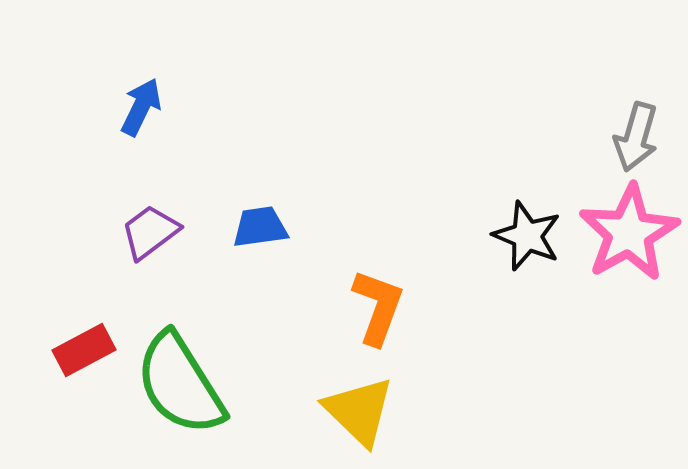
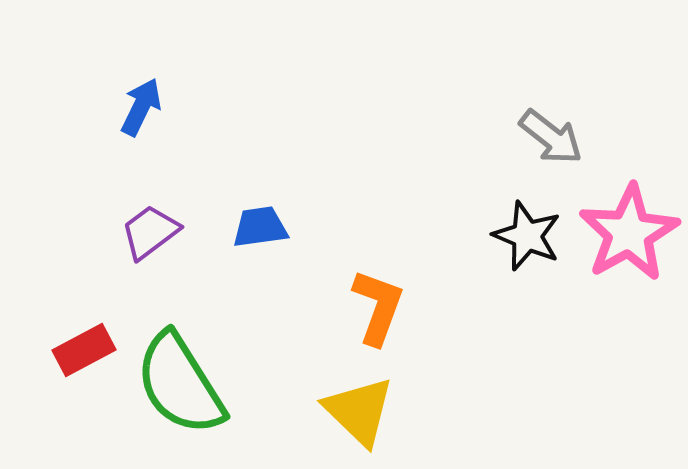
gray arrow: moved 85 px left; rotated 68 degrees counterclockwise
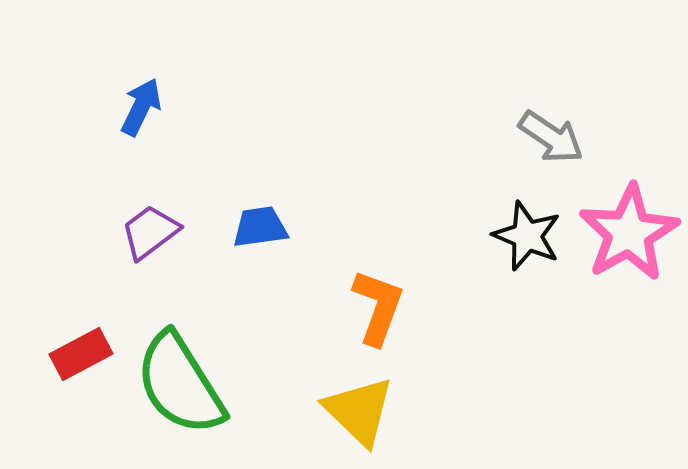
gray arrow: rotated 4 degrees counterclockwise
red rectangle: moved 3 px left, 4 px down
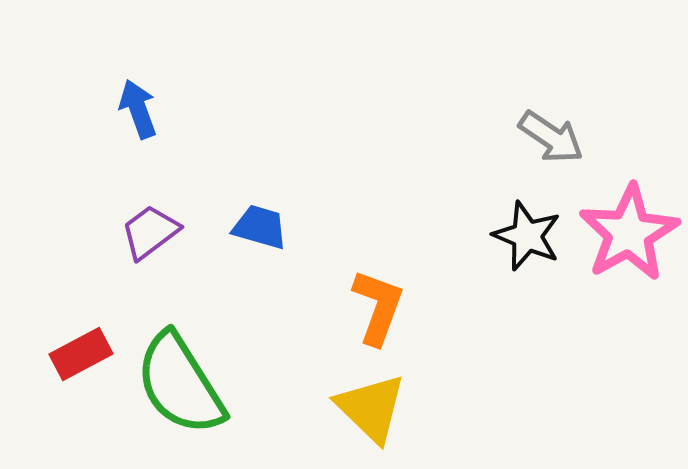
blue arrow: moved 3 px left, 2 px down; rotated 46 degrees counterclockwise
blue trapezoid: rotated 24 degrees clockwise
yellow triangle: moved 12 px right, 3 px up
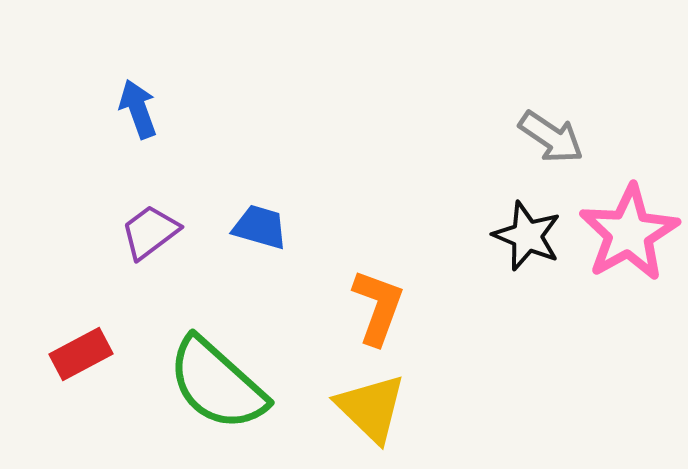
green semicircle: moved 37 px right; rotated 16 degrees counterclockwise
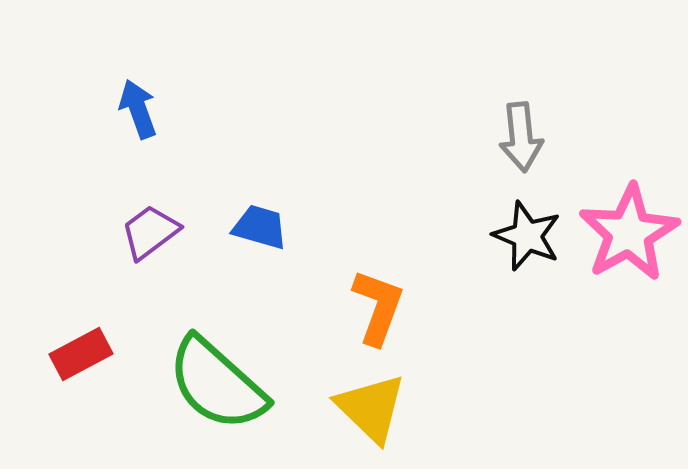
gray arrow: moved 30 px left; rotated 50 degrees clockwise
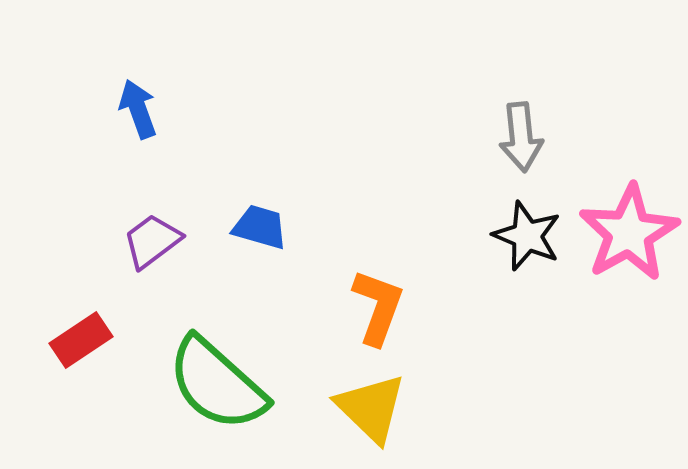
purple trapezoid: moved 2 px right, 9 px down
red rectangle: moved 14 px up; rotated 6 degrees counterclockwise
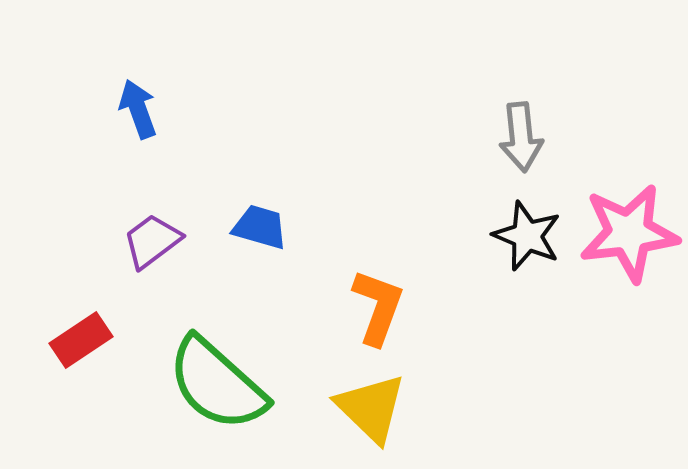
pink star: rotated 22 degrees clockwise
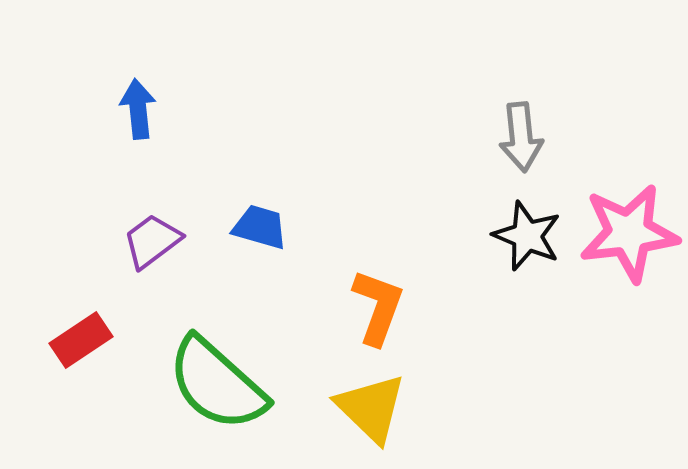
blue arrow: rotated 14 degrees clockwise
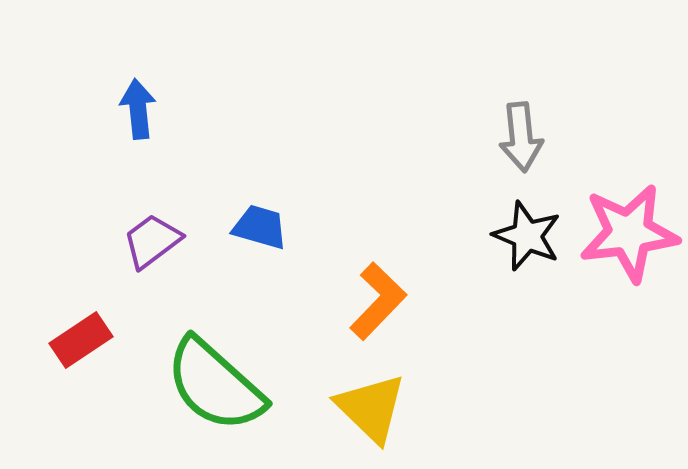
orange L-shape: moved 6 px up; rotated 24 degrees clockwise
green semicircle: moved 2 px left, 1 px down
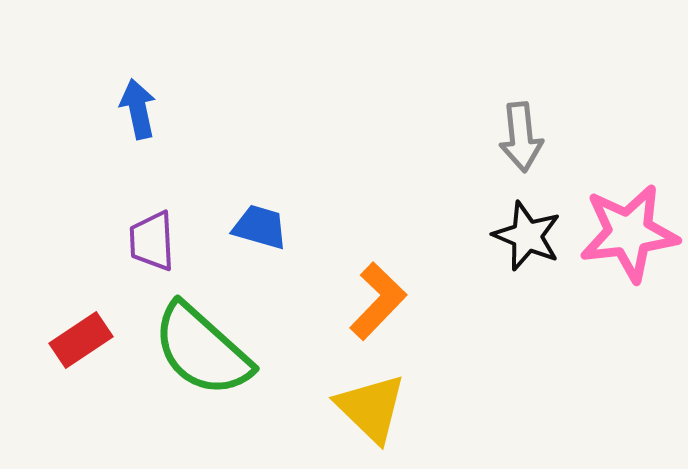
blue arrow: rotated 6 degrees counterclockwise
purple trapezoid: rotated 56 degrees counterclockwise
green semicircle: moved 13 px left, 35 px up
